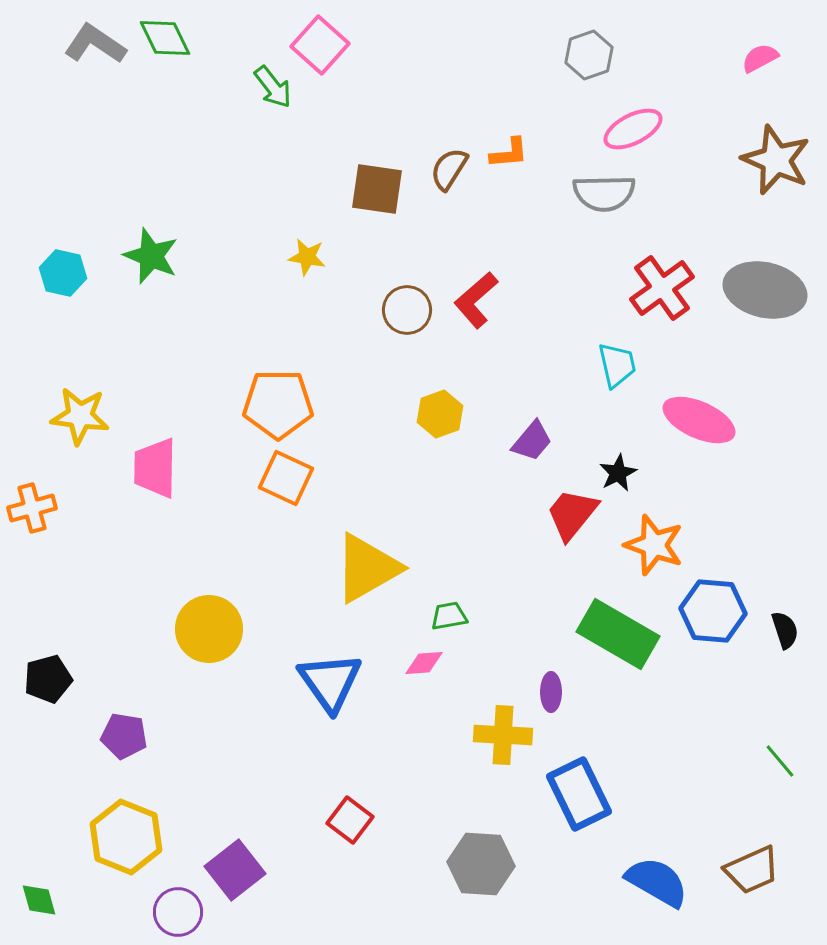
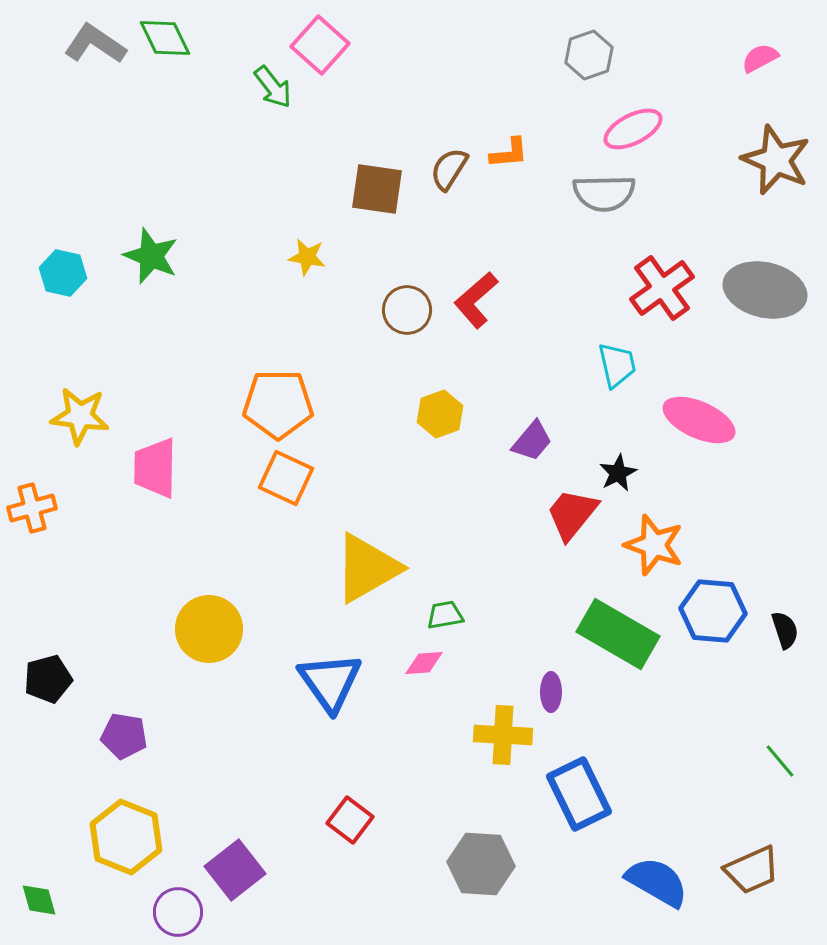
green trapezoid at (449, 616): moved 4 px left, 1 px up
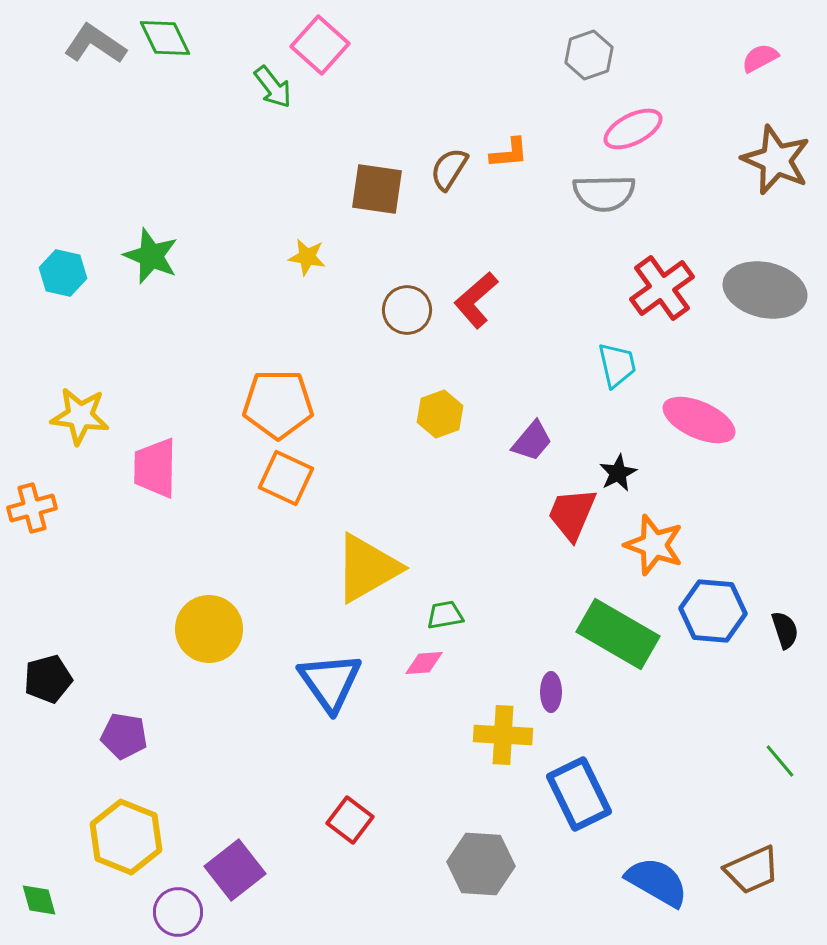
red trapezoid at (572, 514): rotated 16 degrees counterclockwise
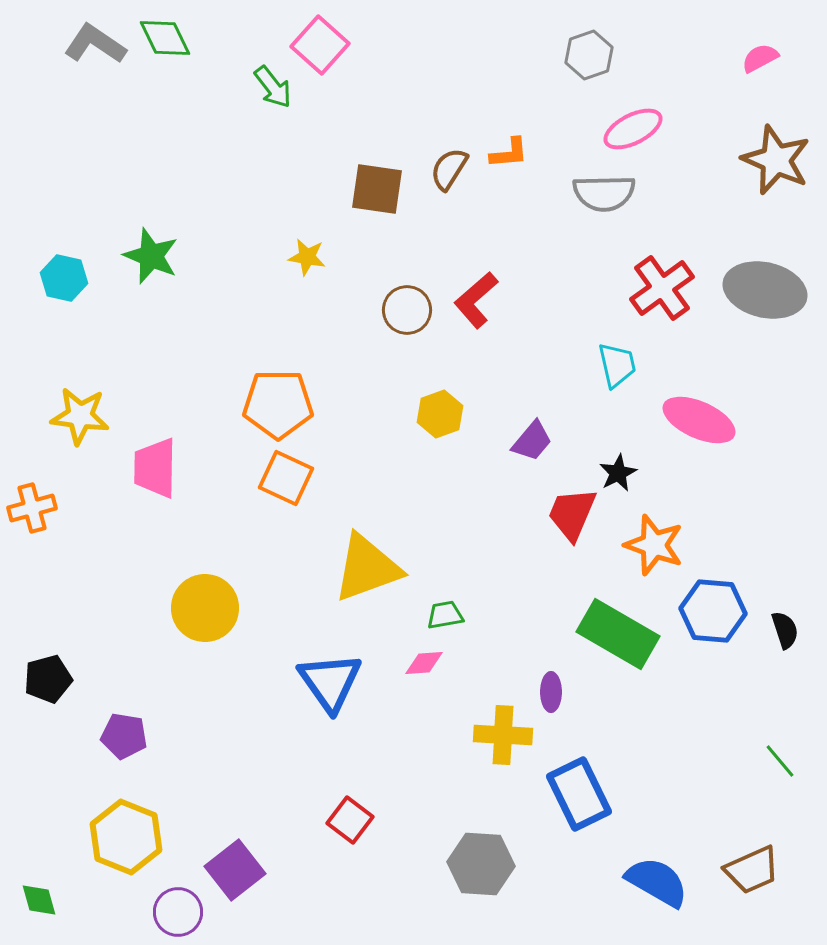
cyan hexagon at (63, 273): moved 1 px right, 5 px down
yellow triangle at (367, 568): rotated 10 degrees clockwise
yellow circle at (209, 629): moved 4 px left, 21 px up
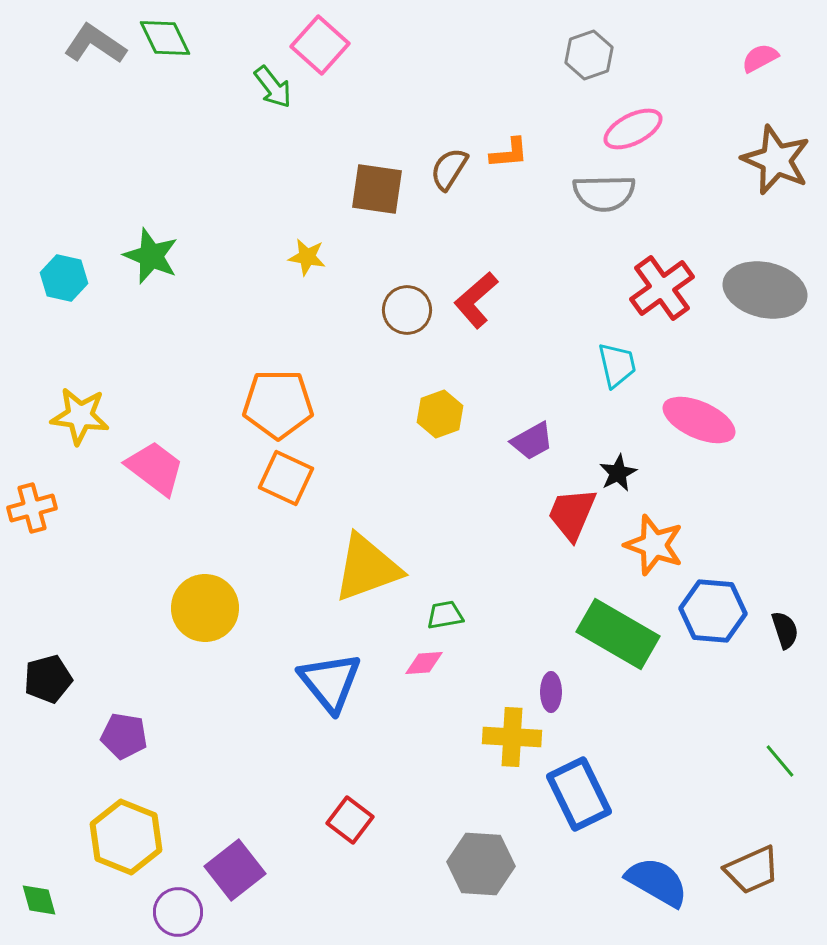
purple trapezoid at (532, 441): rotated 21 degrees clockwise
pink trapezoid at (155, 468): rotated 126 degrees clockwise
blue triangle at (330, 682): rotated 4 degrees counterclockwise
yellow cross at (503, 735): moved 9 px right, 2 px down
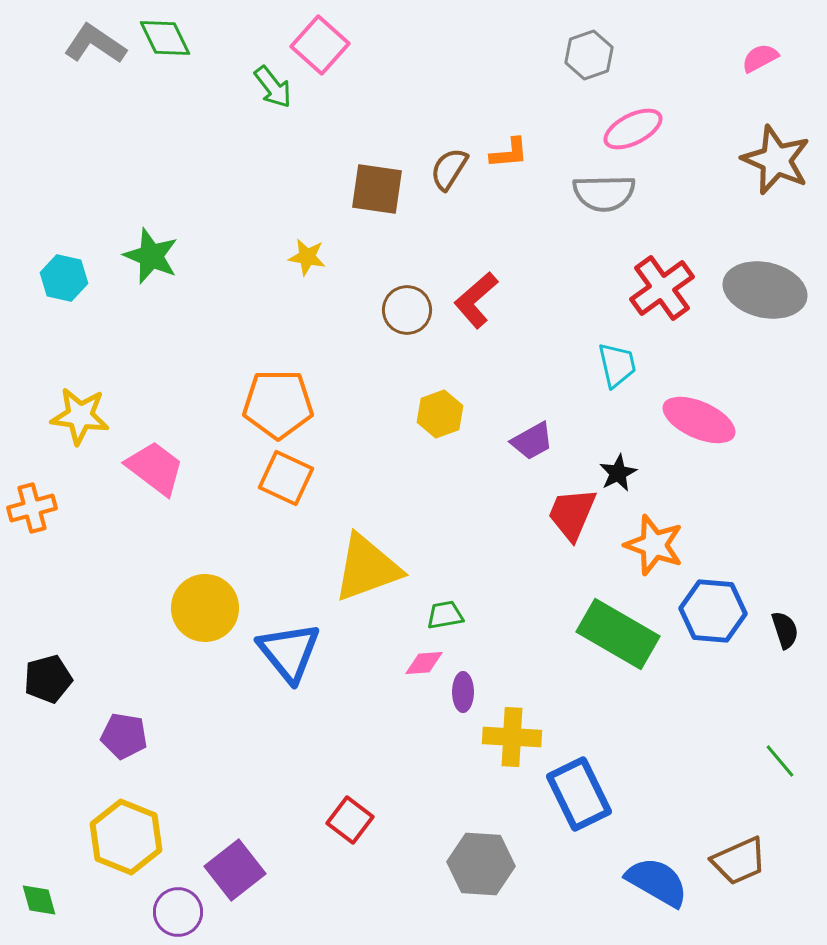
blue triangle at (330, 682): moved 41 px left, 30 px up
purple ellipse at (551, 692): moved 88 px left
brown trapezoid at (752, 870): moved 13 px left, 9 px up
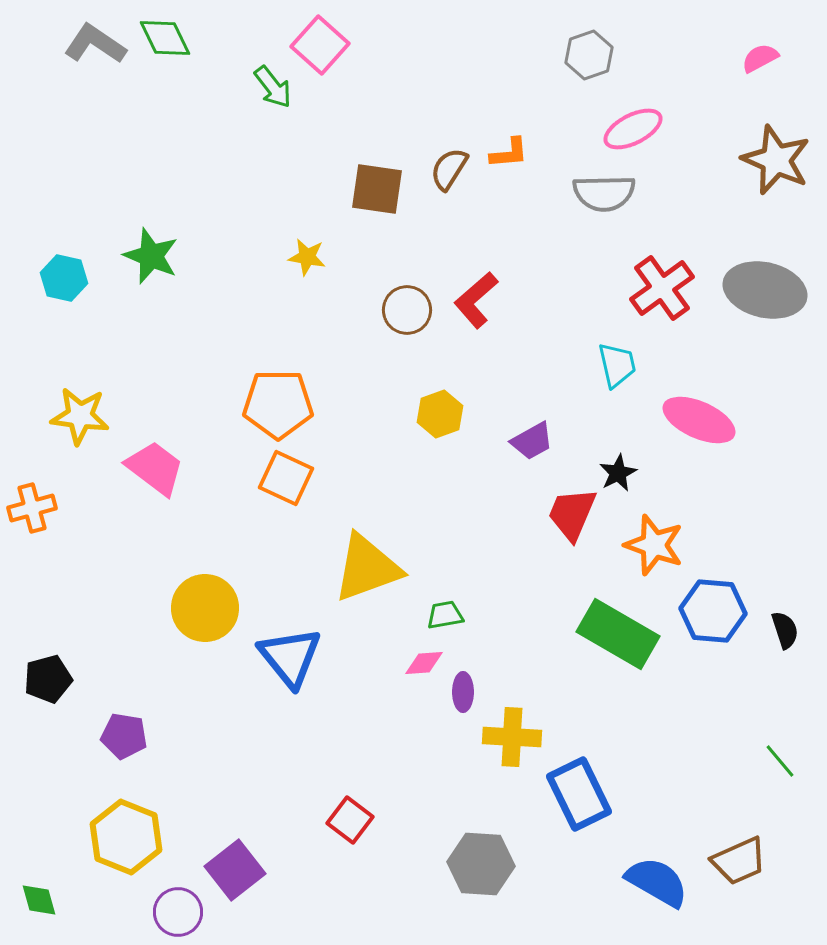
blue triangle at (289, 652): moved 1 px right, 5 px down
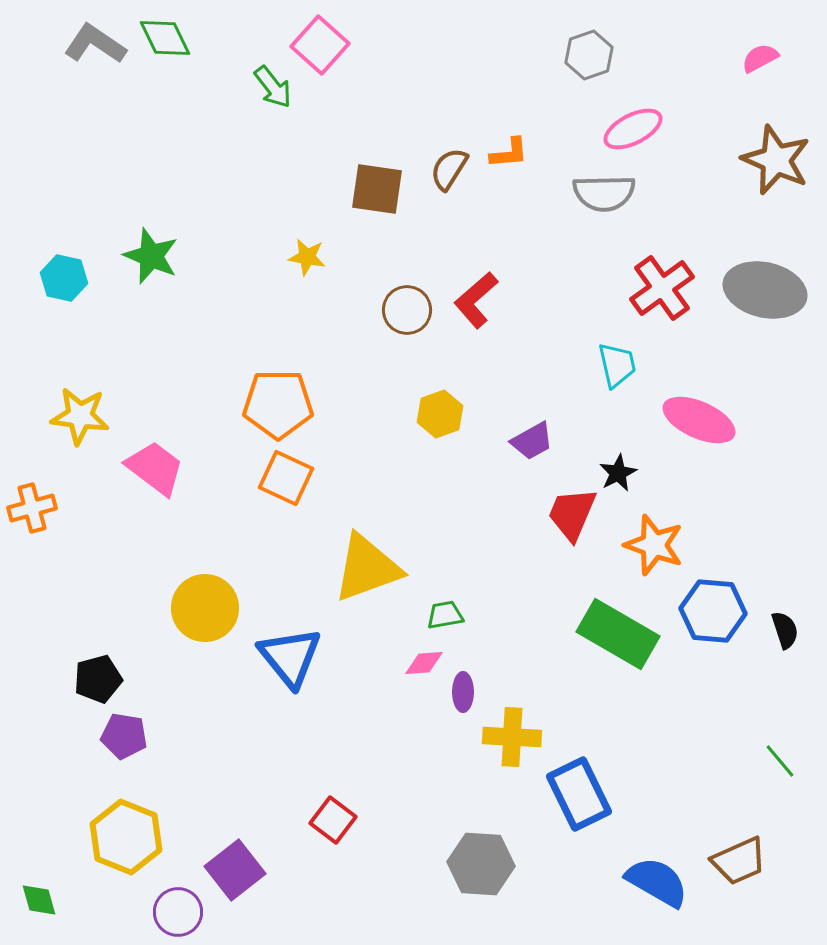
black pentagon at (48, 679): moved 50 px right
red square at (350, 820): moved 17 px left
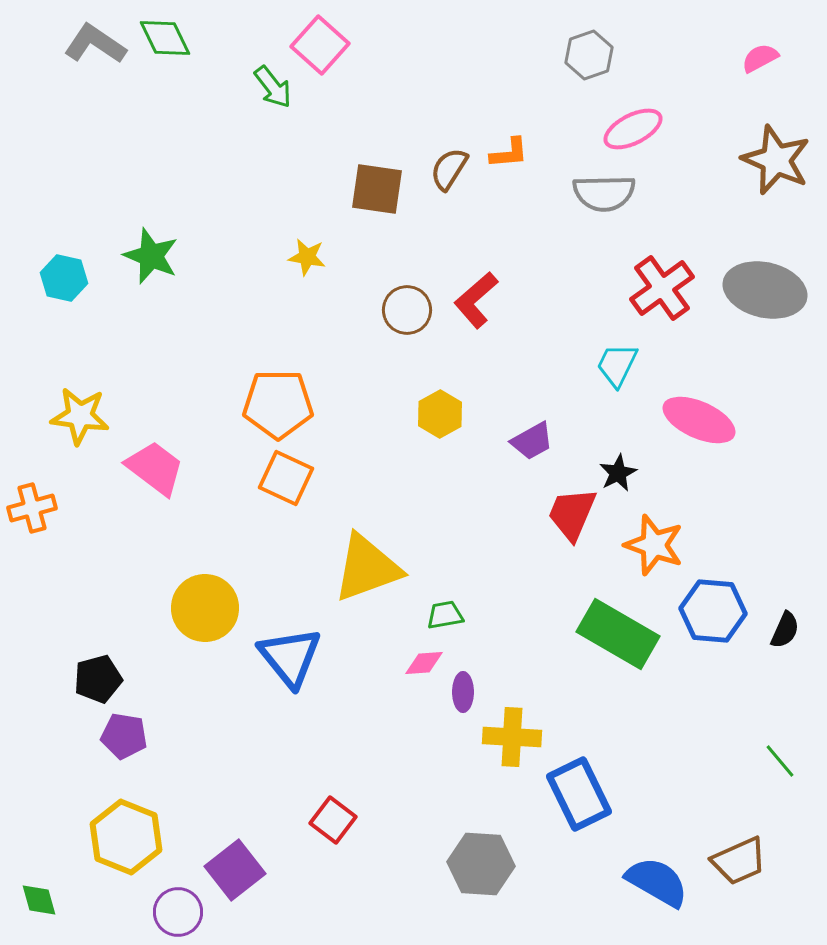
cyan trapezoid at (617, 365): rotated 141 degrees counterclockwise
yellow hexagon at (440, 414): rotated 9 degrees counterclockwise
black semicircle at (785, 630): rotated 42 degrees clockwise
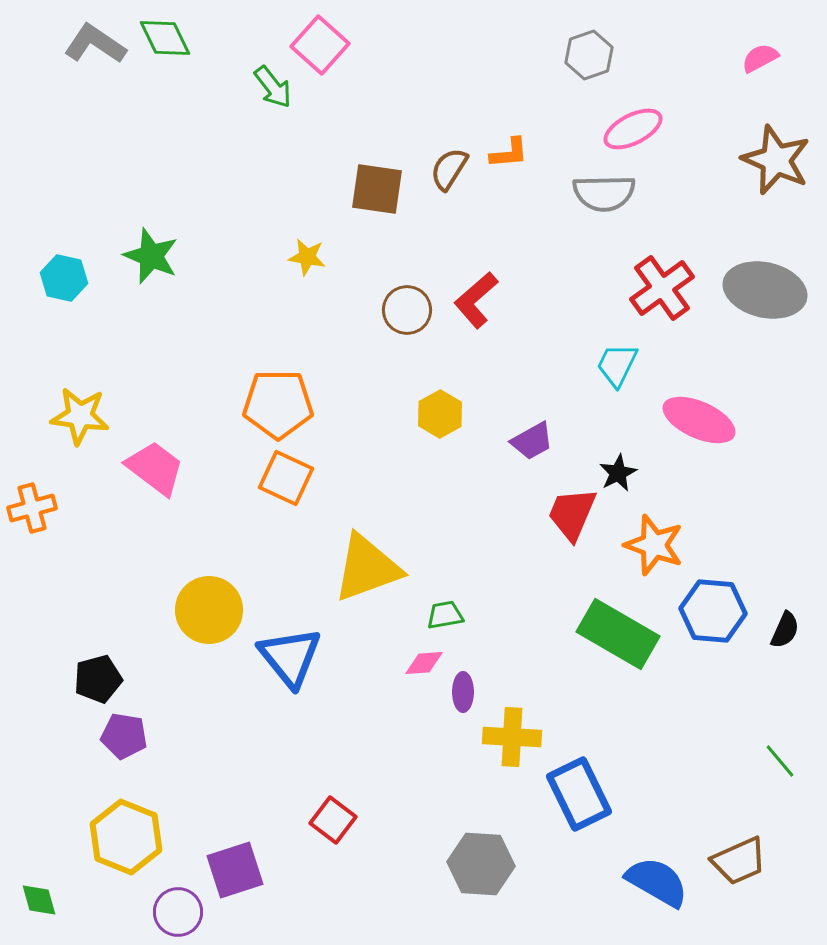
yellow circle at (205, 608): moved 4 px right, 2 px down
purple square at (235, 870): rotated 20 degrees clockwise
